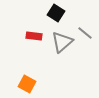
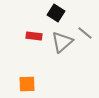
orange square: rotated 30 degrees counterclockwise
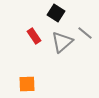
red rectangle: rotated 49 degrees clockwise
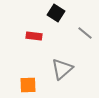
red rectangle: rotated 49 degrees counterclockwise
gray triangle: moved 27 px down
orange square: moved 1 px right, 1 px down
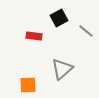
black square: moved 3 px right, 5 px down; rotated 30 degrees clockwise
gray line: moved 1 px right, 2 px up
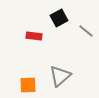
gray triangle: moved 2 px left, 7 px down
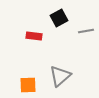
gray line: rotated 49 degrees counterclockwise
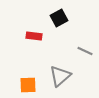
gray line: moved 1 px left, 20 px down; rotated 35 degrees clockwise
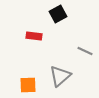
black square: moved 1 px left, 4 px up
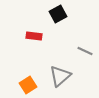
orange square: rotated 30 degrees counterclockwise
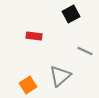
black square: moved 13 px right
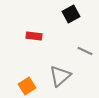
orange square: moved 1 px left, 1 px down
